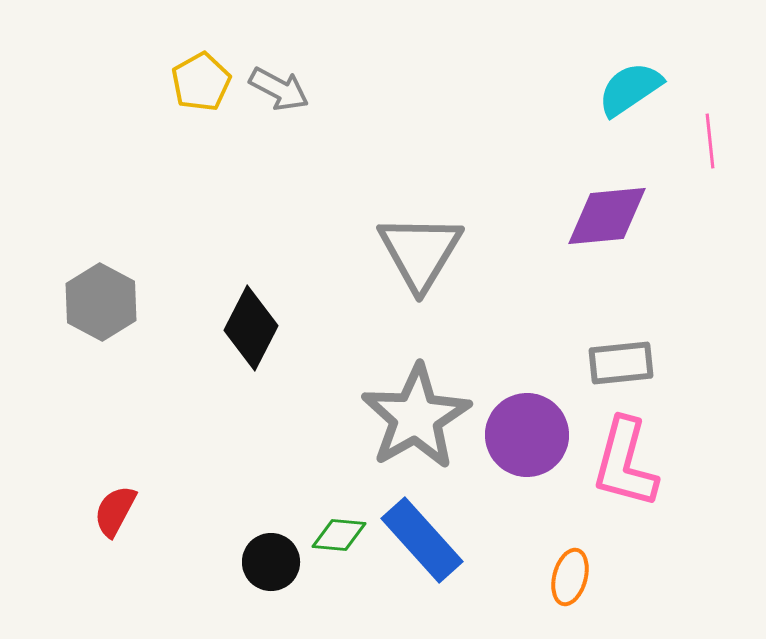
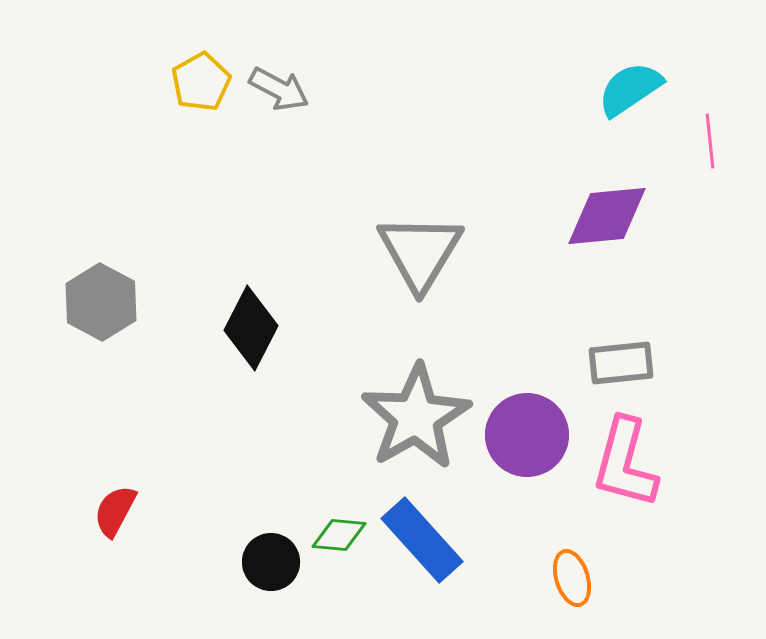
orange ellipse: moved 2 px right, 1 px down; rotated 32 degrees counterclockwise
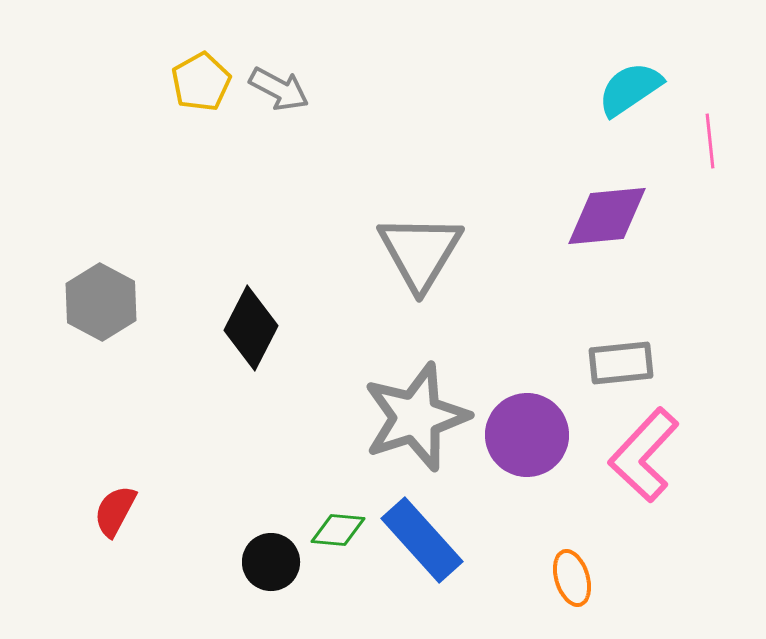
gray star: rotated 12 degrees clockwise
pink L-shape: moved 19 px right, 8 px up; rotated 28 degrees clockwise
green diamond: moved 1 px left, 5 px up
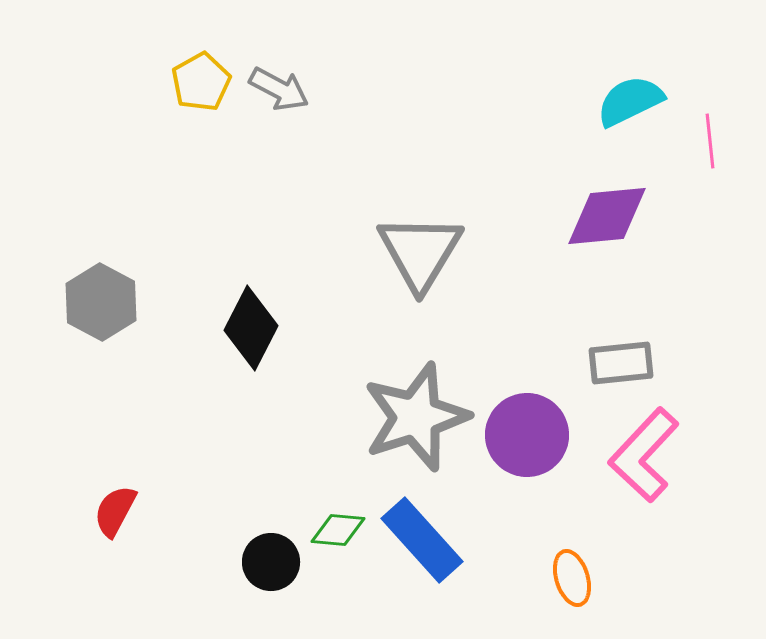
cyan semicircle: moved 12 px down; rotated 8 degrees clockwise
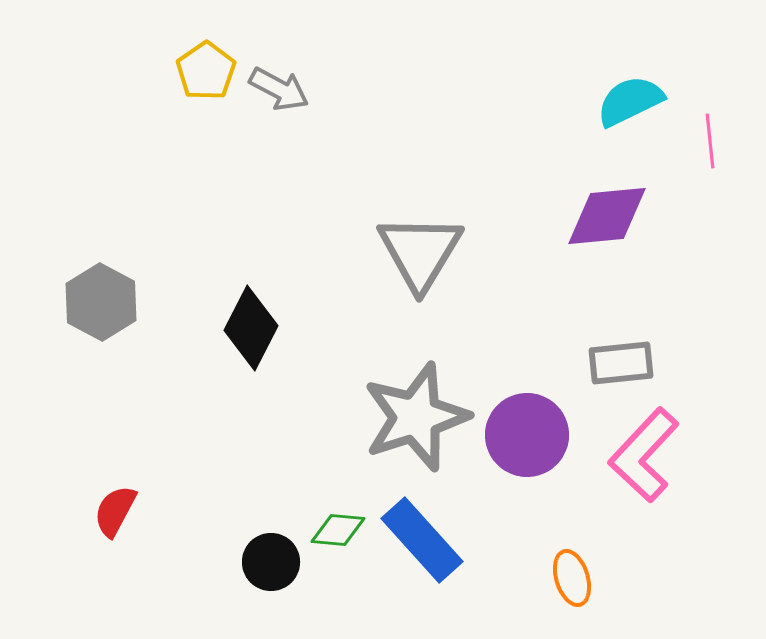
yellow pentagon: moved 5 px right, 11 px up; rotated 6 degrees counterclockwise
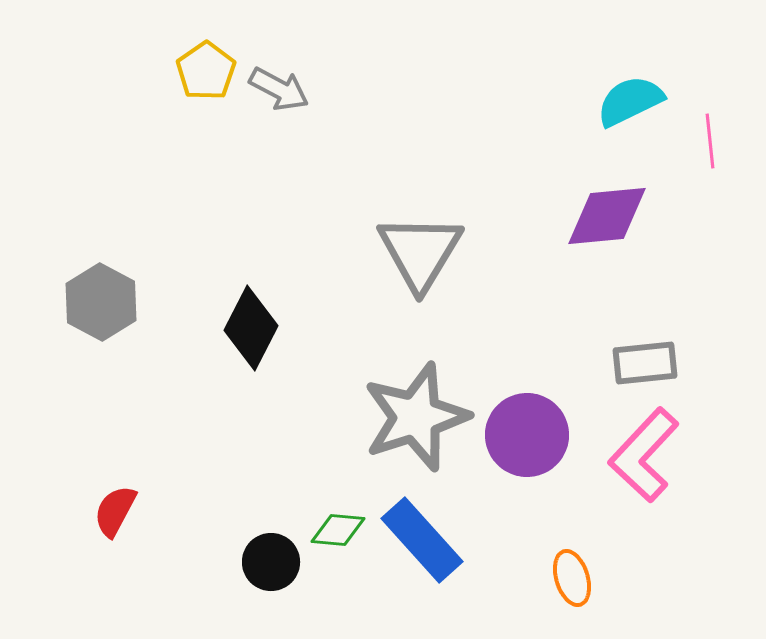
gray rectangle: moved 24 px right
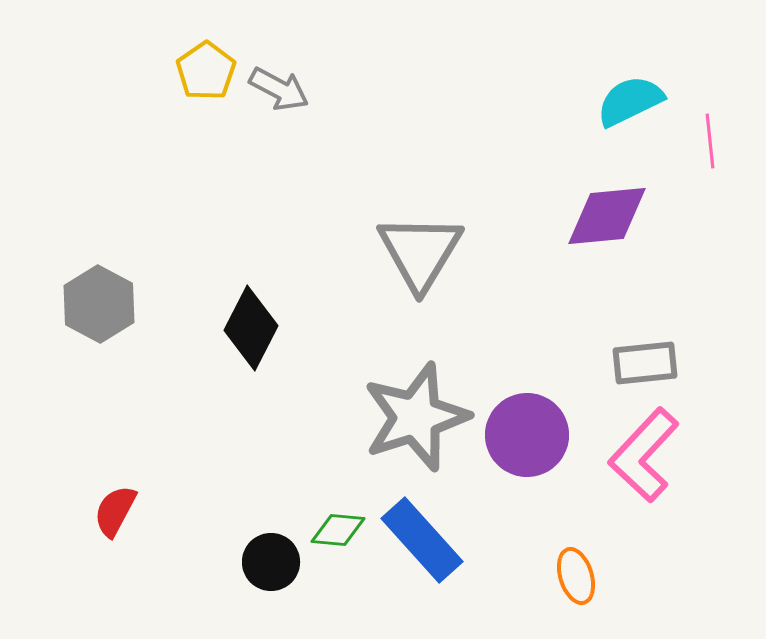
gray hexagon: moved 2 px left, 2 px down
orange ellipse: moved 4 px right, 2 px up
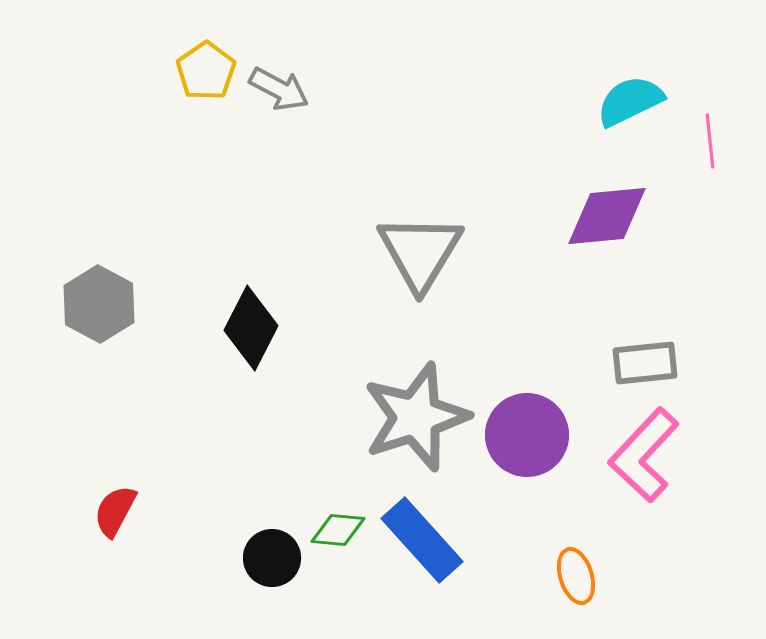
black circle: moved 1 px right, 4 px up
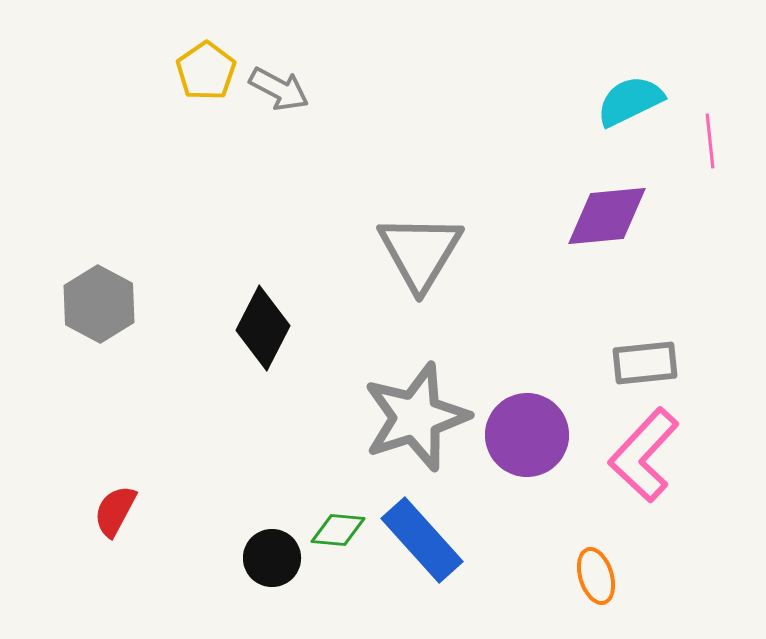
black diamond: moved 12 px right
orange ellipse: moved 20 px right
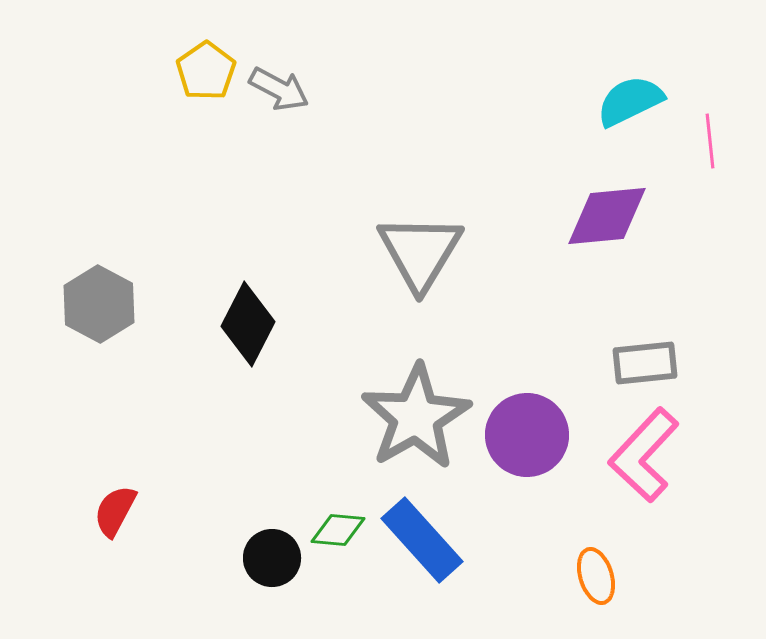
black diamond: moved 15 px left, 4 px up
gray star: rotated 12 degrees counterclockwise
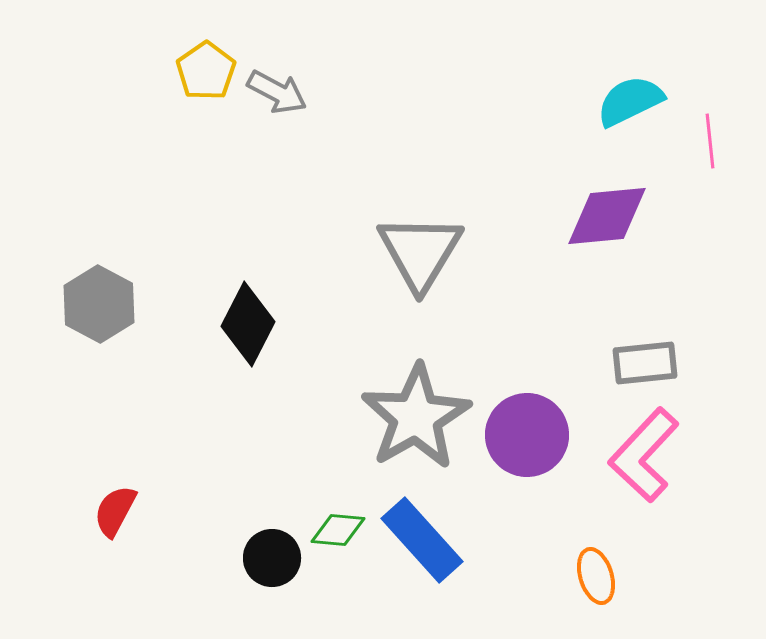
gray arrow: moved 2 px left, 3 px down
